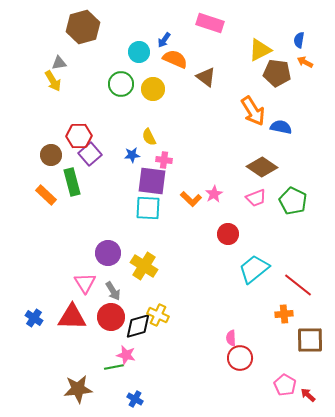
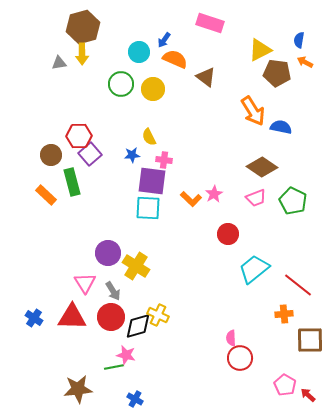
yellow arrow at (53, 81): moved 29 px right, 27 px up; rotated 30 degrees clockwise
yellow cross at (144, 266): moved 8 px left
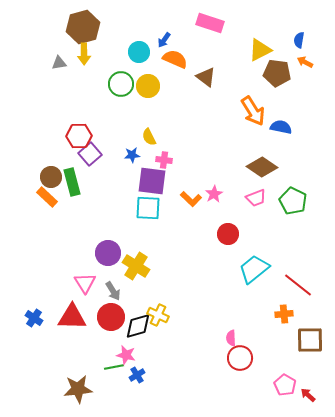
yellow arrow at (82, 54): moved 2 px right
yellow circle at (153, 89): moved 5 px left, 3 px up
brown circle at (51, 155): moved 22 px down
orange rectangle at (46, 195): moved 1 px right, 2 px down
blue cross at (135, 399): moved 2 px right, 24 px up; rotated 28 degrees clockwise
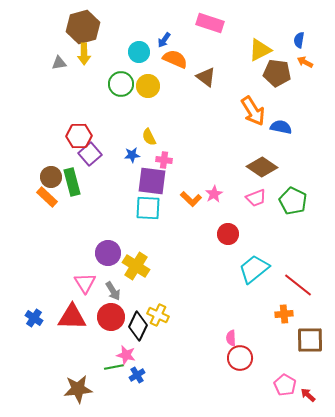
black diamond at (138, 326): rotated 48 degrees counterclockwise
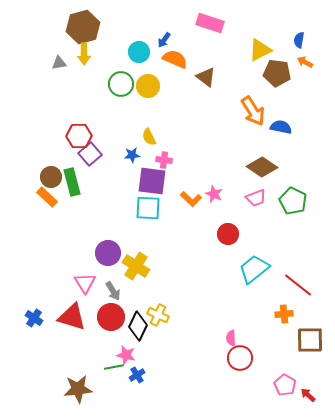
pink star at (214, 194): rotated 18 degrees counterclockwise
red triangle at (72, 317): rotated 16 degrees clockwise
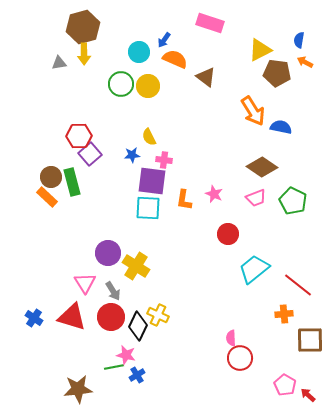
orange L-shape at (191, 199): moved 7 px left, 1 px down; rotated 55 degrees clockwise
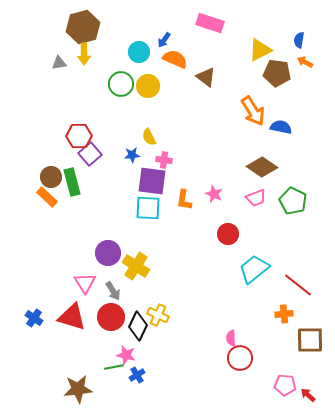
pink pentagon at (285, 385): rotated 25 degrees counterclockwise
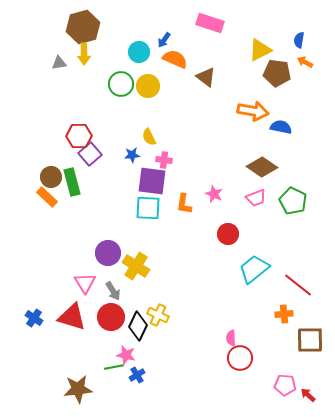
orange arrow at (253, 111): rotated 48 degrees counterclockwise
orange L-shape at (184, 200): moved 4 px down
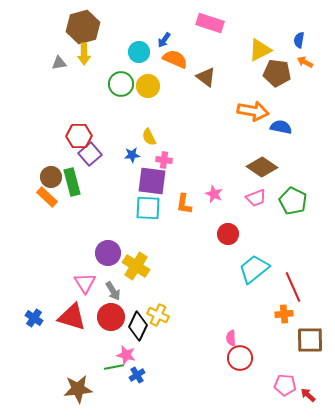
red line at (298, 285): moved 5 px left, 2 px down; rotated 28 degrees clockwise
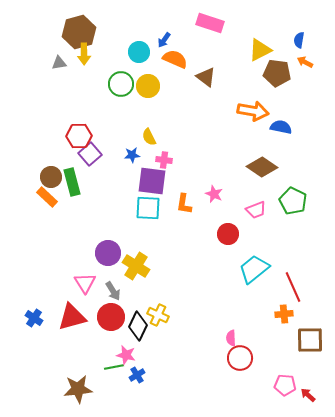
brown hexagon at (83, 27): moved 4 px left, 5 px down
pink trapezoid at (256, 198): moved 12 px down
red triangle at (72, 317): rotated 32 degrees counterclockwise
